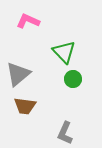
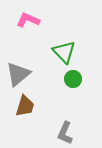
pink L-shape: moved 1 px up
brown trapezoid: rotated 80 degrees counterclockwise
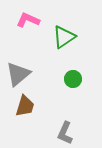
green triangle: moved 15 px up; rotated 40 degrees clockwise
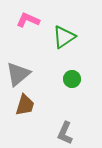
green circle: moved 1 px left
brown trapezoid: moved 1 px up
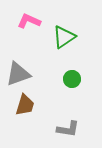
pink L-shape: moved 1 px right, 1 px down
gray triangle: rotated 20 degrees clockwise
gray L-shape: moved 3 px right, 4 px up; rotated 105 degrees counterclockwise
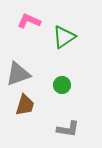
green circle: moved 10 px left, 6 px down
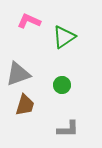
gray L-shape: rotated 10 degrees counterclockwise
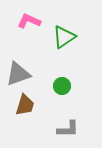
green circle: moved 1 px down
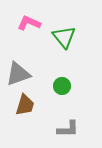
pink L-shape: moved 2 px down
green triangle: rotated 35 degrees counterclockwise
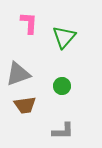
pink L-shape: rotated 70 degrees clockwise
green triangle: rotated 20 degrees clockwise
brown trapezoid: rotated 65 degrees clockwise
gray L-shape: moved 5 px left, 2 px down
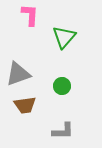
pink L-shape: moved 1 px right, 8 px up
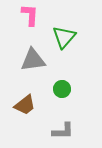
gray triangle: moved 15 px right, 14 px up; rotated 12 degrees clockwise
green circle: moved 3 px down
brown trapezoid: rotated 30 degrees counterclockwise
